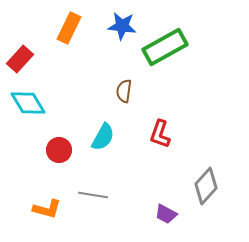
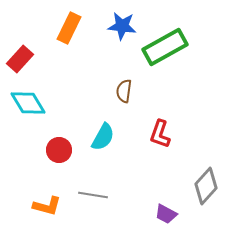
orange L-shape: moved 3 px up
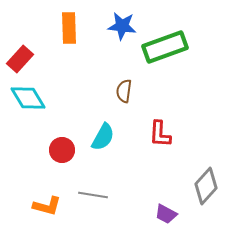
orange rectangle: rotated 28 degrees counterclockwise
green rectangle: rotated 9 degrees clockwise
cyan diamond: moved 5 px up
red L-shape: rotated 16 degrees counterclockwise
red circle: moved 3 px right
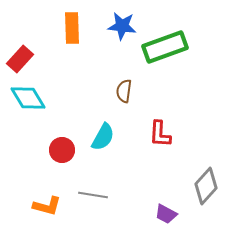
orange rectangle: moved 3 px right
